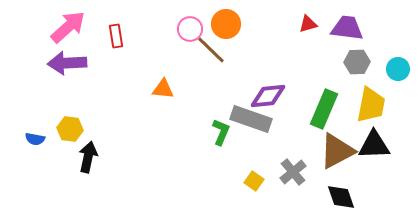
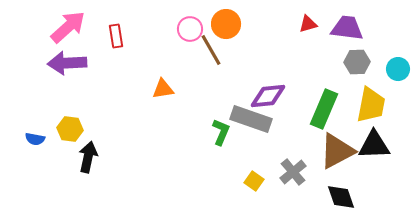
brown line: rotated 16 degrees clockwise
orange triangle: rotated 15 degrees counterclockwise
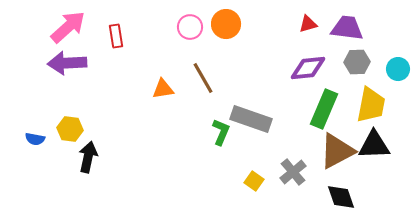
pink circle: moved 2 px up
brown line: moved 8 px left, 28 px down
purple diamond: moved 40 px right, 28 px up
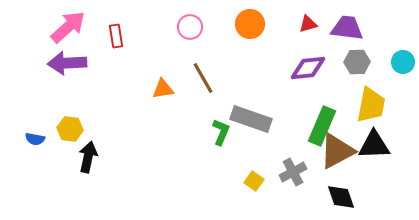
orange circle: moved 24 px right
cyan circle: moved 5 px right, 7 px up
green rectangle: moved 2 px left, 17 px down
gray cross: rotated 12 degrees clockwise
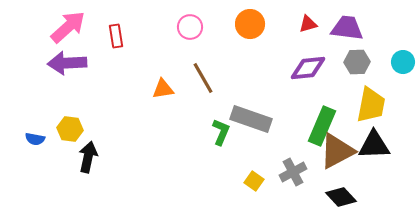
black diamond: rotated 24 degrees counterclockwise
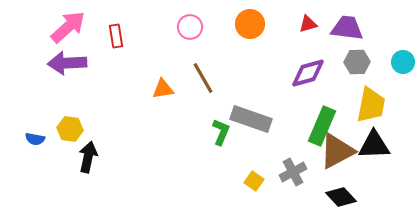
purple diamond: moved 5 px down; rotated 9 degrees counterclockwise
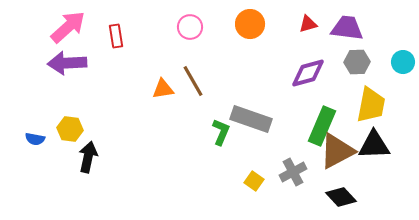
brown line: moved 10 px left, 3 px down
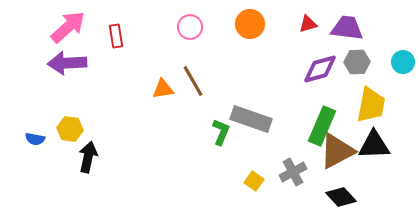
purple diamond: moved 12 px right, 4 px up
